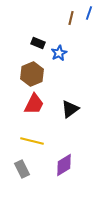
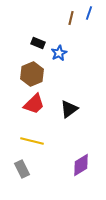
red trapezoid: rotated 20 degrees clockwise
black triangle: moved 1 px left
purple diamond: moved 17 px right
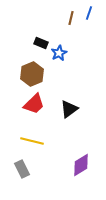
black rectangle: moved 3 px right
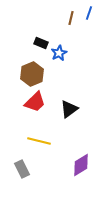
red trapezoid: moved 1 px right, 2 px up
yellow line: moved 7 px right
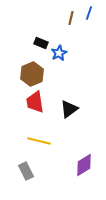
red trapezoid: rotated 125 degrees clockwise
purple diamond: moved 3 px right
gray rectangle: moved 4 px right, 2 px down
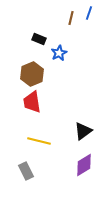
black rectangle: moved 2 px left, 4 px up
red trapezoid: moved 3 px left
black triangle: moved 14 px right, 22 px down
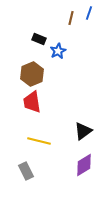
blue star: moved 1 px left, 2 px up
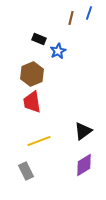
yellow line: rotated 35 degrees counterclockwise
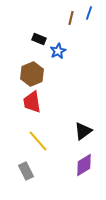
yellow line: moved 1 px left; rotated 70 degrees clockwise
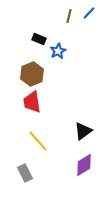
blue line: rotated 24 degrees clockwise
brown line: moved 2 px left, 2 px up
gray rectangle: moved 1 px left, 2 px down
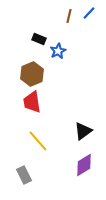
gray rectangle: moved 1 px left, 2 px down
